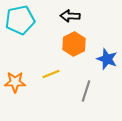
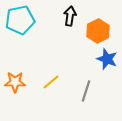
black arrow: rotated 96 degrees clockwise
orange hexagon: moved 24 px right, 13 px up
yellow line: moved 8 px down; rotated 18 degrees counterclockwise
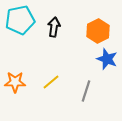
black arrow: moved 16 px left, 11 px down
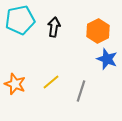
orange star: moved 2 px down; rotated 20 degrees clockwise
gray line: moved 5 px left
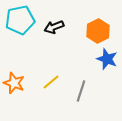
black arrow: rotated 120 degrees counterclockwise
orange star: moved 1 px left, 1 px up
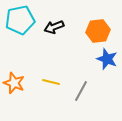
orange hexagon: rotated 20 degrees clockwise
yellow line: rotated 54 degrees clockwise
gray line: rotated 10 degrees clockwise
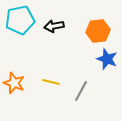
black arrow: moved 1 px up; rotated 12 degrees clockwise
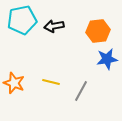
cyan pentagon: moved 2 px right
blue star: rotated 30 degrees counterclockwise
